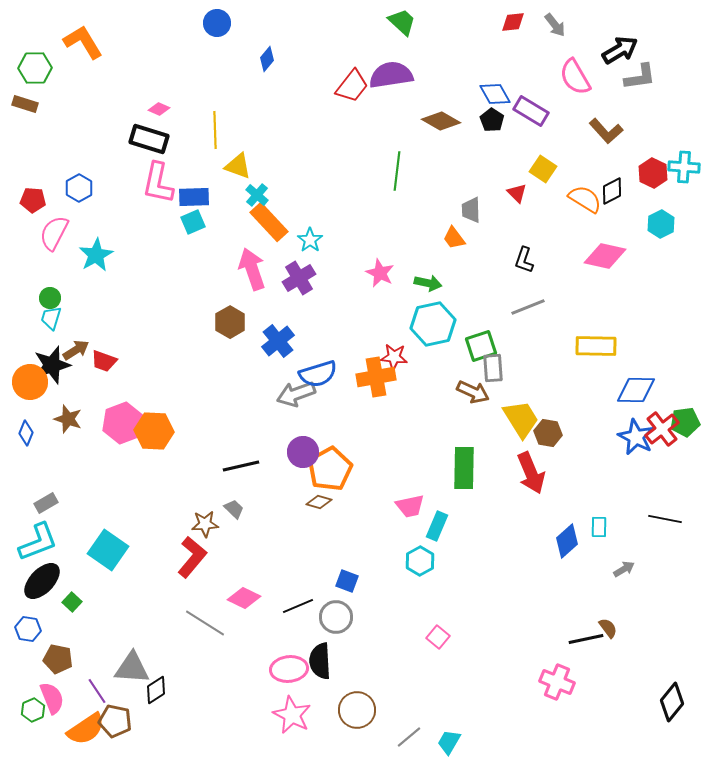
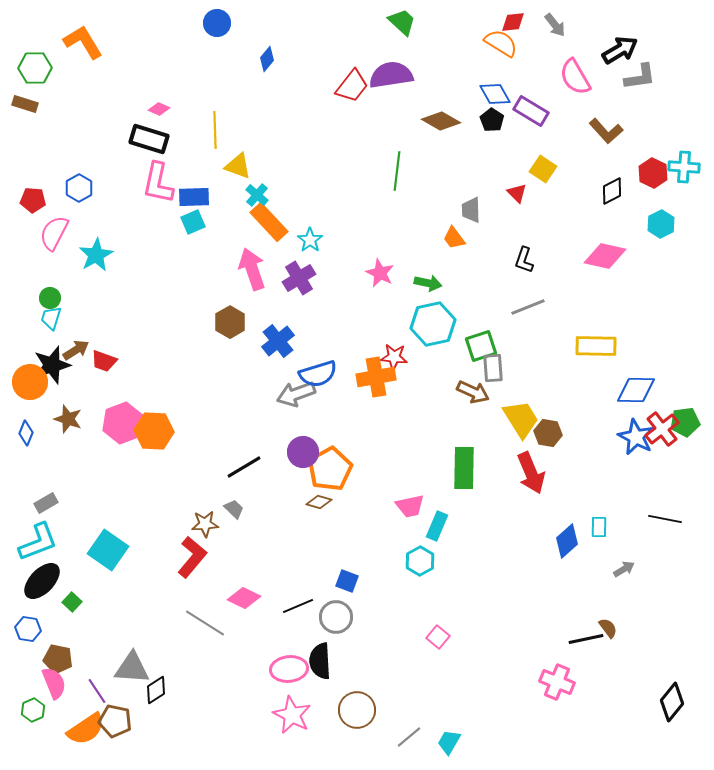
orange semicircle at (585, 199): moved 84 px left, 156 px up
black line at (241, 466): moved 3 px right, 1 px down; rotated 18 degrees counterclockwise
pink semicircle at (52, 698): moved 2 px right, 15 px up
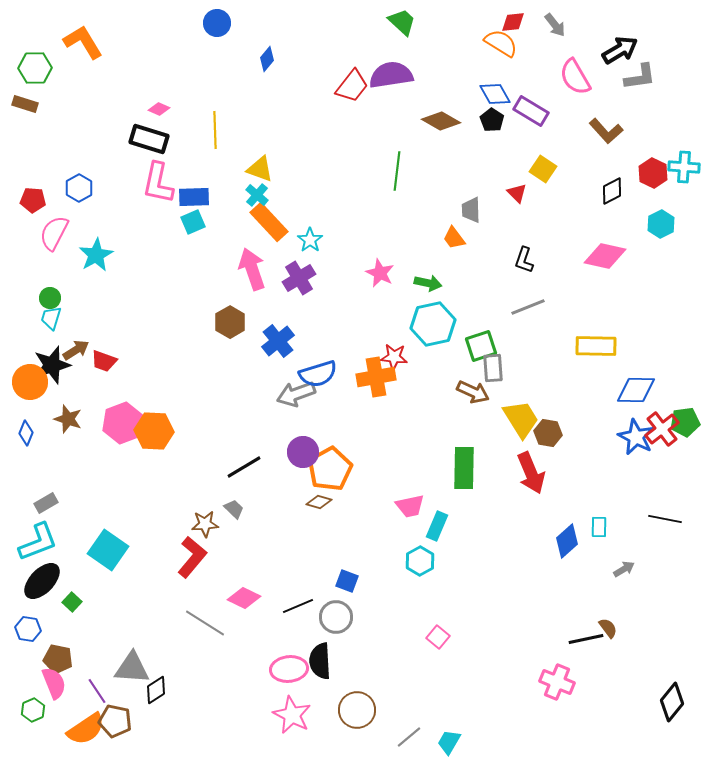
yellow triangle at (238, 166): moved 22 px right, 3 px down
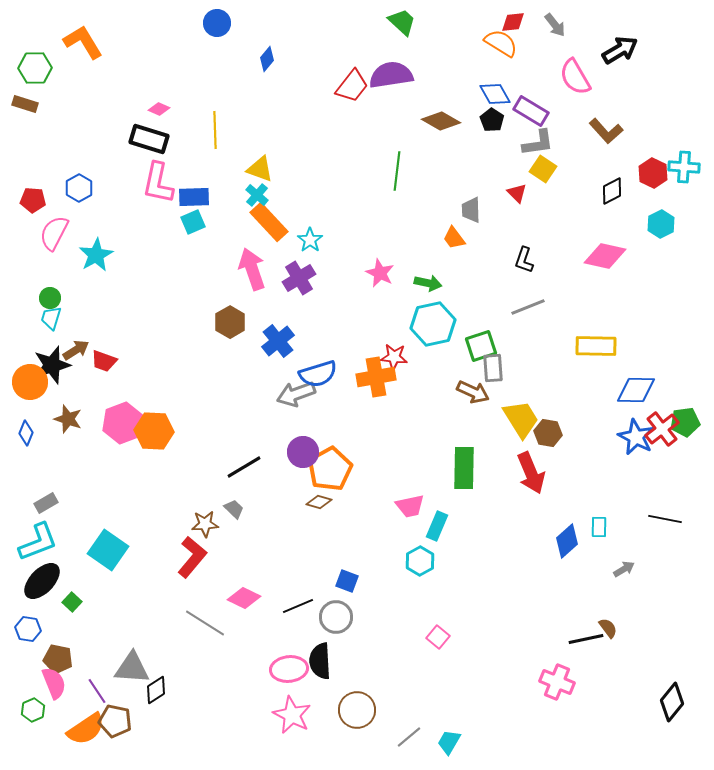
gray L-shape at (640, 77): moved 102 px left, 66 px down
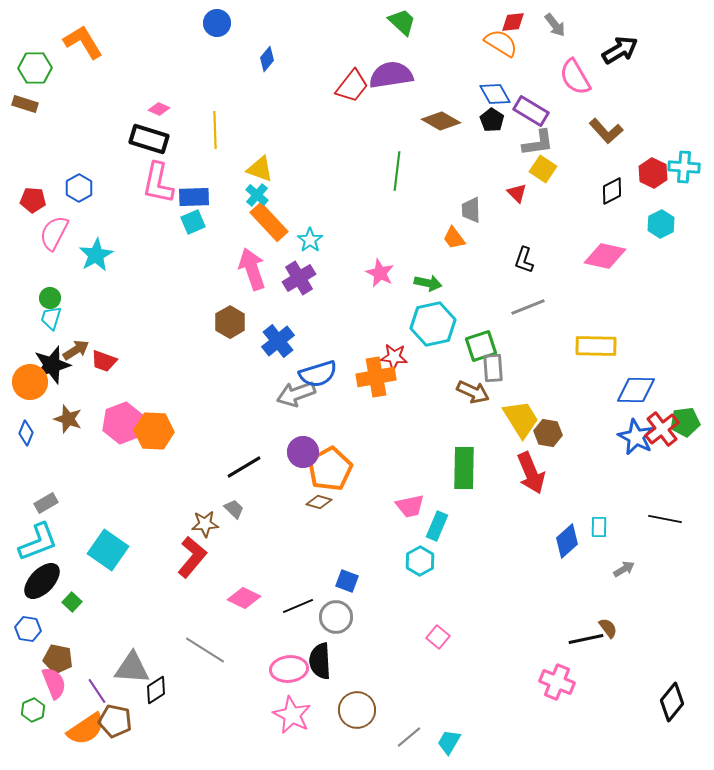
gray line at (205, 623): moved 27 px down
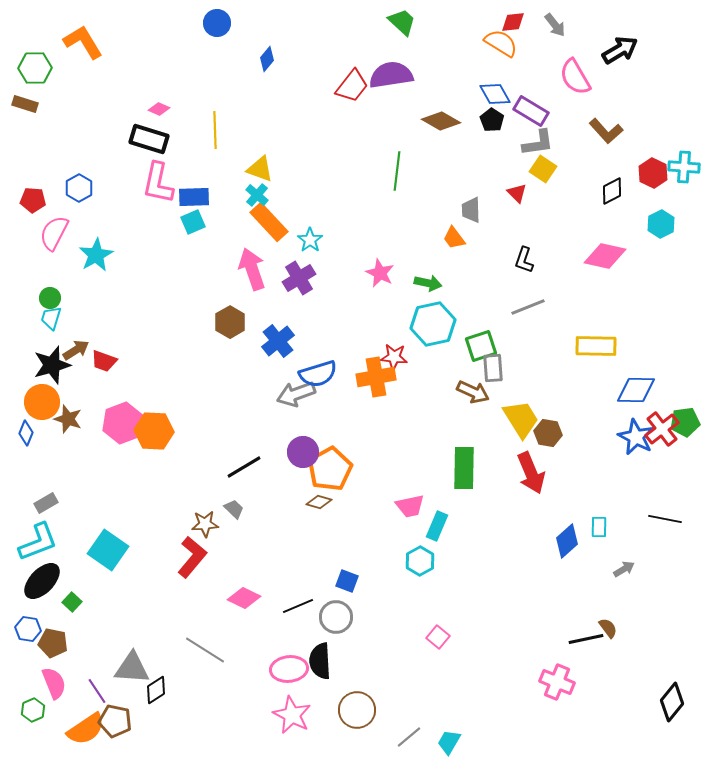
orange circle at (30, 382): moved 12 px right, 20 px down
brown pentagon at (58, 659): moved 5 px left, 16 px up
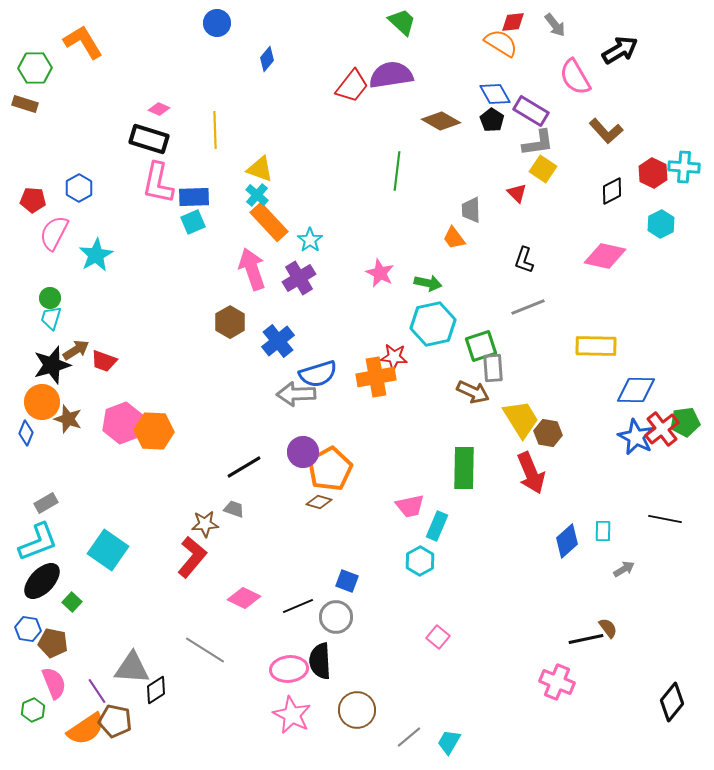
gray arrow at (296, 394): rotated 18 degrees clockwise
gray trapezoid at (234, 509): rotated 25 degrees counterclockwise
cyan rectangle at (599, 527): moved 4 px right, 4 px down
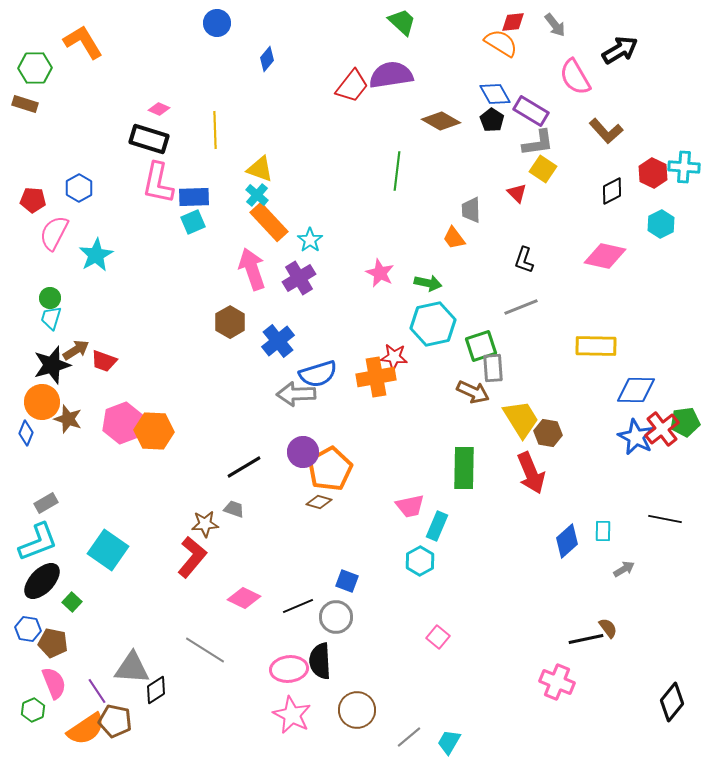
gray line at (528, 307): moved 7 px left
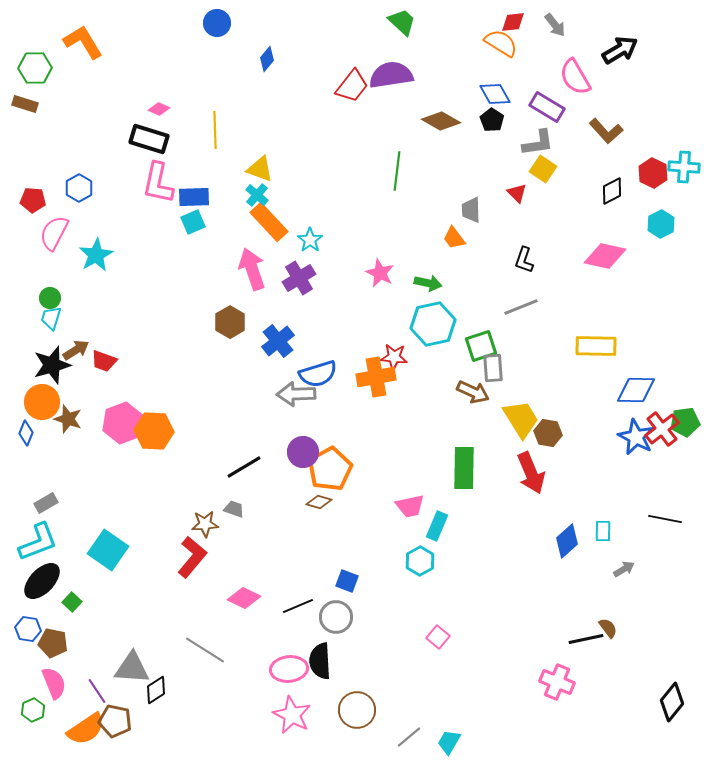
purple rectangle at (531, 111): moved 16 px right, 4 px up
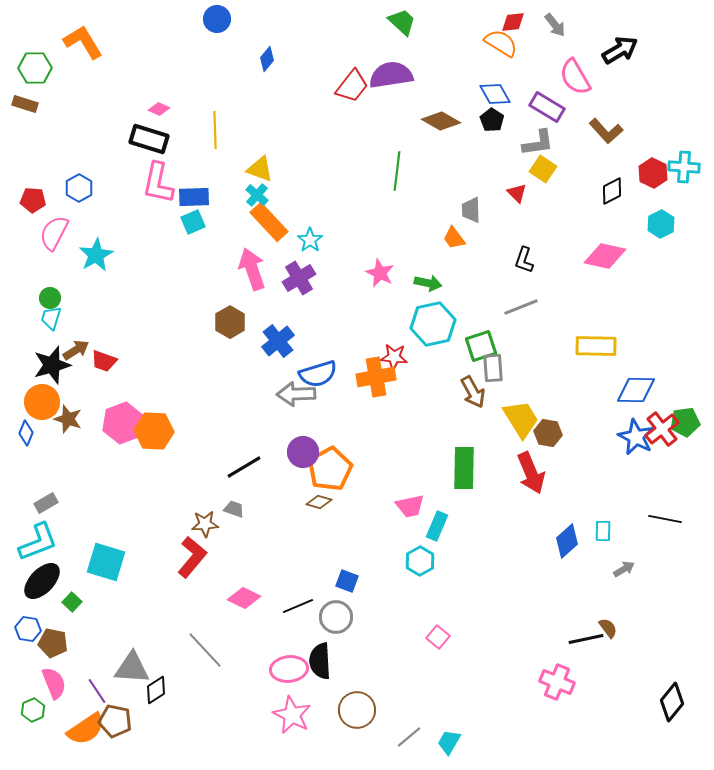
blue circle at (217, 23): moved 4 px up
brown arrow at (473, 392): rotated 36 degrees clockwise
cyan square at (108, 550): moved 2 px left, 12 px down; rotated 18 degrees counterclockwise
gray line at (205, 650): rotated 15 degrees clockwise
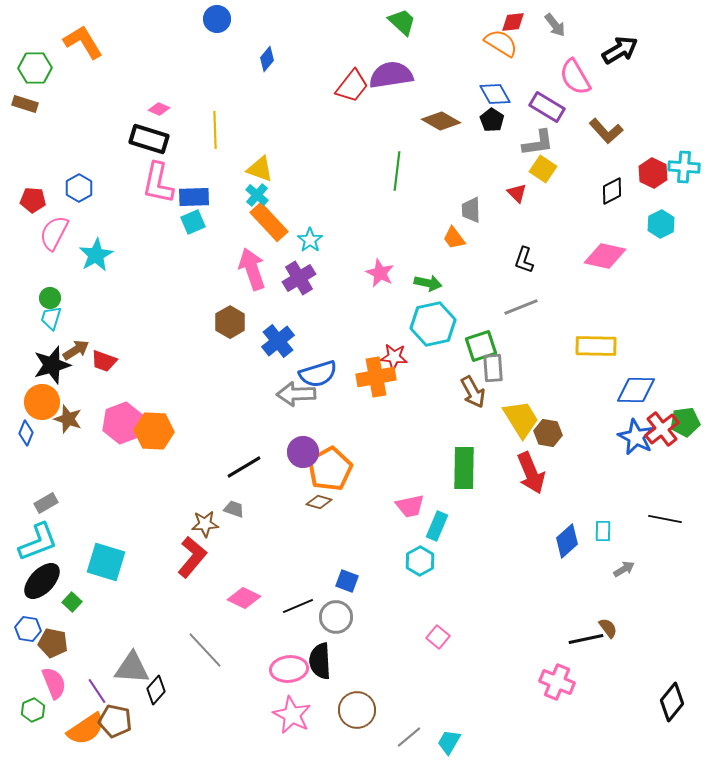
black diamond at (156, 690): rotated 16 degrees counterclockwise
